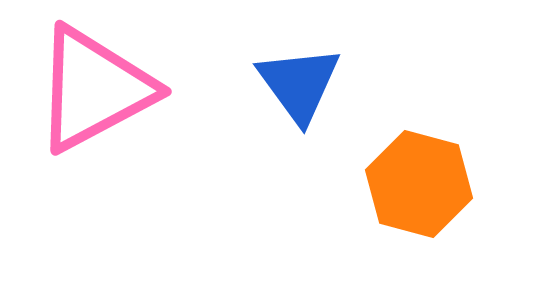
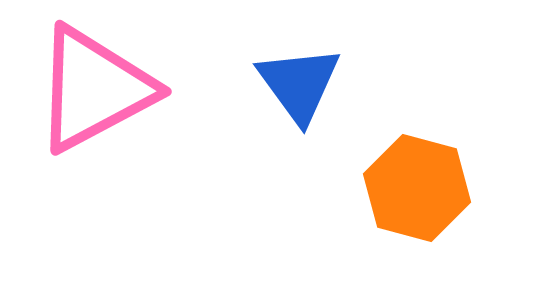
orange hexagon: moved 2 px left, 4 px down
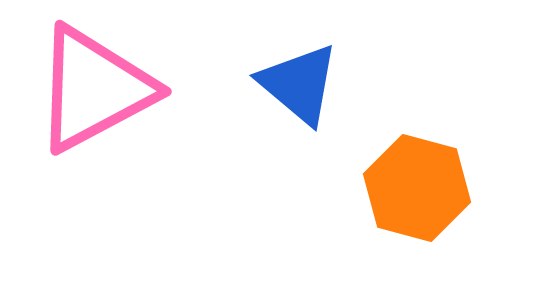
blue triangle: rotated 14 degrees counterclockwise
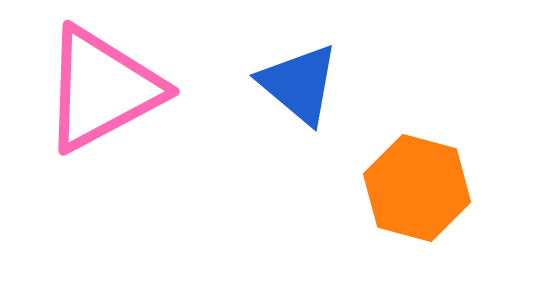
pink triangle: moved 8 px right
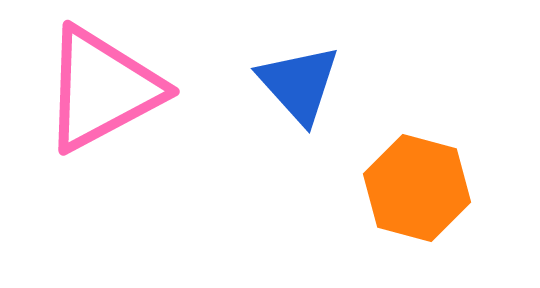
blue triangle: rotated 8 degrees clockwise
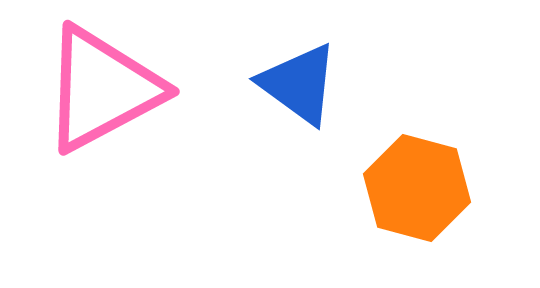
blue triangle: rotated 12 degrees counterclockwise
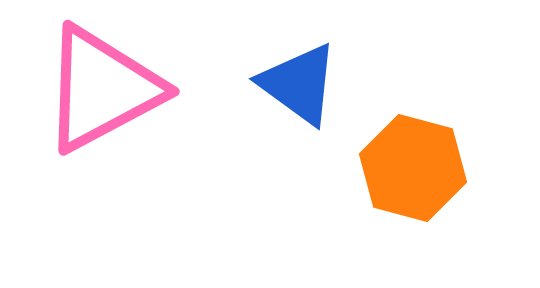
orange hexagon: moved 4 px left, 20 px up
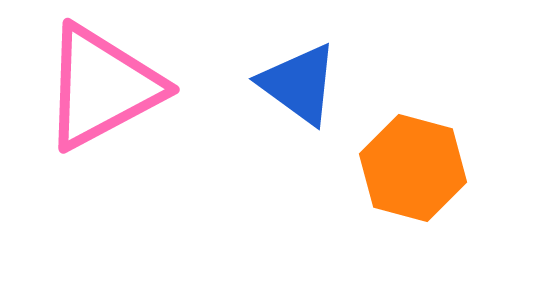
pink triangle: moved 2 px up
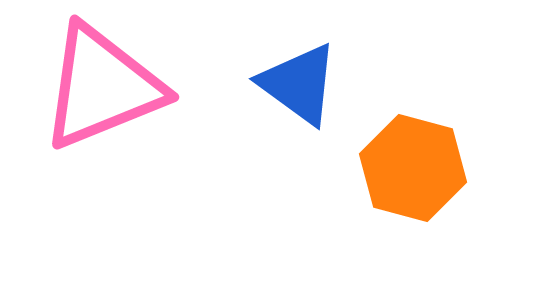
pink triangle: rotated 6 degrees clockwise
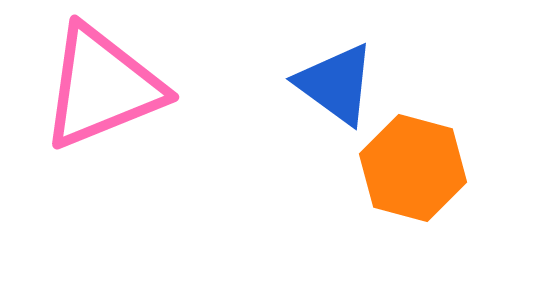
blue triangle: moved 37 px right
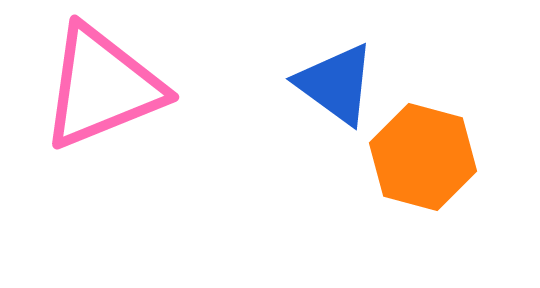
orange hexagon: moved 10 px right, 11 px up
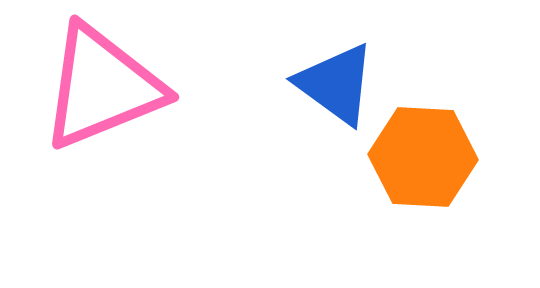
orange hexagon: rotated 12 degrees counterclockwise
